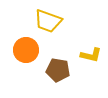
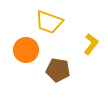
yellow trapezoid: moved 1 px right, 1 px down
yellow L-shape: moved 11 px up; rotated 65 degrees counterclockwise
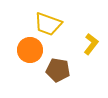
yellow trapezoid: moved 1 px left, 2 px down
orange circle: moved 4 px right
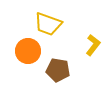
yellow L-shape: moved 2 px right, 1 px down
orange circle: moved 2 px left, 1 px down
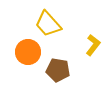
yellow trapezoid: rotated 28 degrees clockwise
orange circle: moved 1 px down
